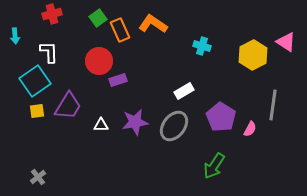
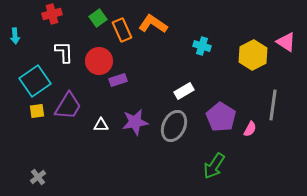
orange rectangle: moved 2 px right
white L-shape: moved 15 px right
gray ellipse: rotated 12 degrees counterclockwise
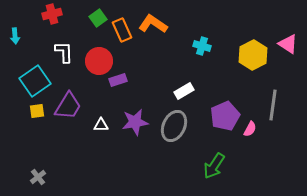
pink triangle: moved 2 px right, 2 px down
purple pentagon: moved 4 px right, 1 px up; rotated 16 degrees clockwise
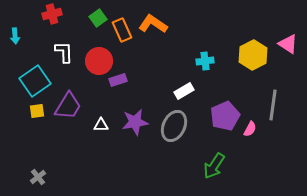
cyan cross: moved 3 px right, 15 px down; rotated 24 degrees counterclockwise
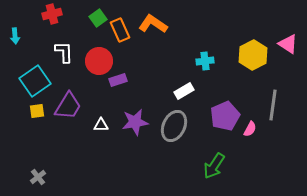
orange rectangle: moved 2 px left
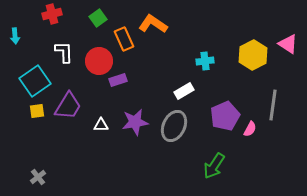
orange rectangle: moved 4 px right, 9 px down
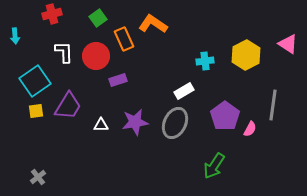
yellow hexagon: moved 7 px left
red circle: moved 3 px left, 5 px up
yellow square: moved 1 px left
purple pentagon: rotated 12 degrees counterclockwise
gray ellipse: moved 1 px right, 3 px up
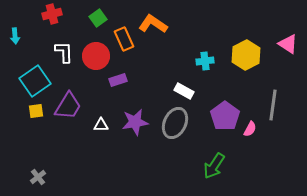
white rectangle: rotated 60 degrees clockwise
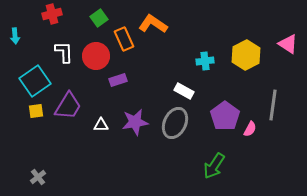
green square: moved 1 px right
